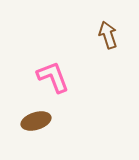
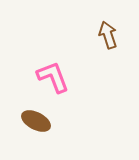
brown ellipse: rotated 44 degrees clockwise
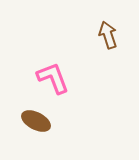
pink L-shape: moved 1 px down
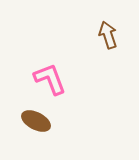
pink L-shape: moved 3 px left, 1 px down
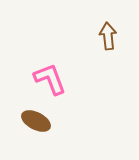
brown arrow: moved 1 px down; rotated 12 degrees clockwise
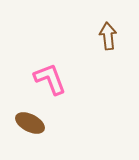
brown ellipse: moved 6 px left, 2 px down
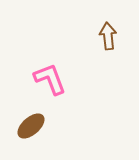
brown ellipse: moved 1 px right, 3 px down; rotated 68 degrees counterclockwise
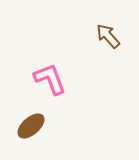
brown arrow: rotated 36 degrees counterclockwise
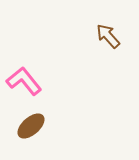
pink L-shape: moved 26 px left, 2 px down; rotated 18 degrees counterclockwise
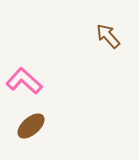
pink L-shape: rotated 9 degrees counterclockwise
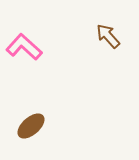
pink L-shape: moved 34 px up
